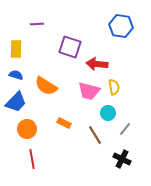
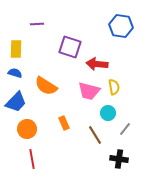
blue semicircle: moved 1 px left, 2 px up
orange rectangle: rotated 40 degrees clockwise
black cross: moved 3 px left; rotated 18 degrees counterclockwise
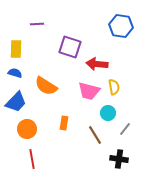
orange rectangle: rotated 32 degrees clockwise
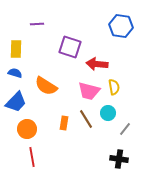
brown line: moved 9 px left, 16 px up
red line: moved 2 px up
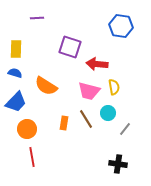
purple line: moved 6 px up
black cross: moved 1 px left, 5 px down
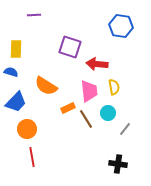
purple line: moved 3 px left, 3 px up
blue semicircle: moved 4 px left, 1 px up
pink trapezoid: rotated 110 degrees counterclockwise
orange rectangle: moved 4 px right, 15 px up; rotated 56 degrees clockwise
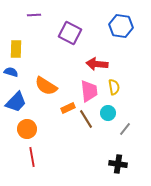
purple square: moved 14 px up; rotated 10 degrees clockwise
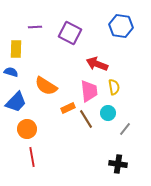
purple line: moved 1 px right, 12 px down
red arrow: rotated 15 degrees clockwise
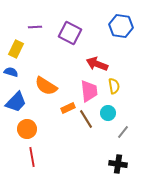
yellow rectangle: rotated 24 degrees clockwise
yellow semicircle: moved 1 px up
gray line: moved 2 px left, 3 px down
